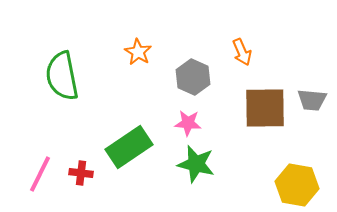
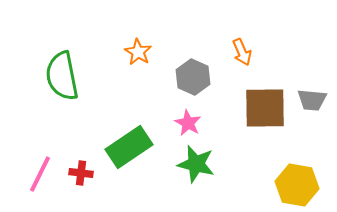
pink star: rotated 24 degrees clockwise
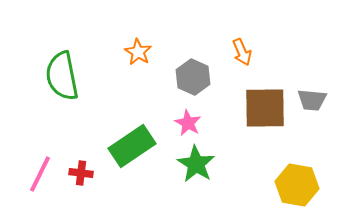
green rectangle: moved 3 px right, 1 px up
green star: rotated 18 degrees clockwise
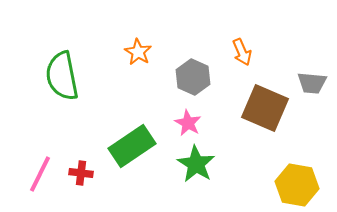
gray trapezoid: moved 17 px up
brown square: rotated 24 degrees clockwise
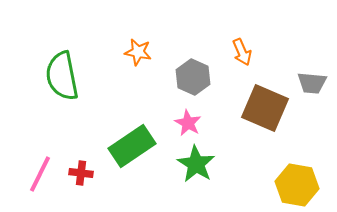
orange star: rotated 20 degrees counterclockwise
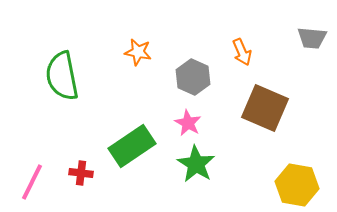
gray trapezoid: moved 45 px up
pink line: moved 8 px left, 8 px down
